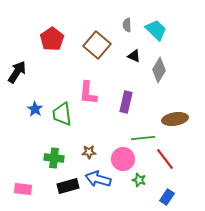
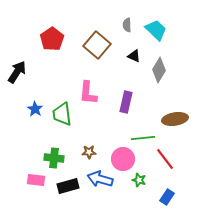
blue arrow: moved 2 px right
pink rectangle: moved 13 px right, 9 px up
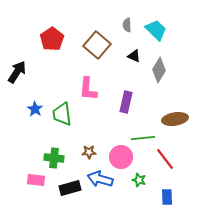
pink L-shape: moved 4 px up
pink circle: moved 2 px left, 2 px up
black rectangle: moved 2 px right, 2 px down
blue rectangle: rotated 35 degrees counterclockwise
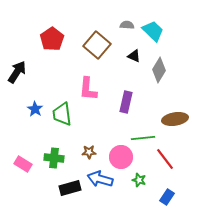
gray semicircle: rotated 96 degrees clockwise
cyan trapezoid: moved 3 px left, 1 px down
pink rectangle: moved 13 px left, 16 px up; rotated 24 degrees clockwise
blue rectangle: rotated 35 degrees clockwise
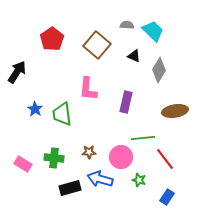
brown ellipse: moved 8 px up
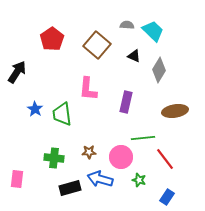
pink rectangle: moved 6 px left, 15 px down; rotated 66 degrees clockwise
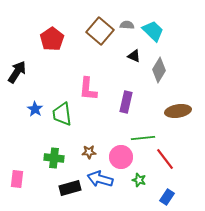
brown square: moved 3 px right, 14 px up
brown ellipse: moved 3 px right
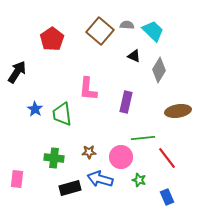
red line: moved 2 px right, 1 px up
blue rectangle: rotated 56 degrees counterclockwise
